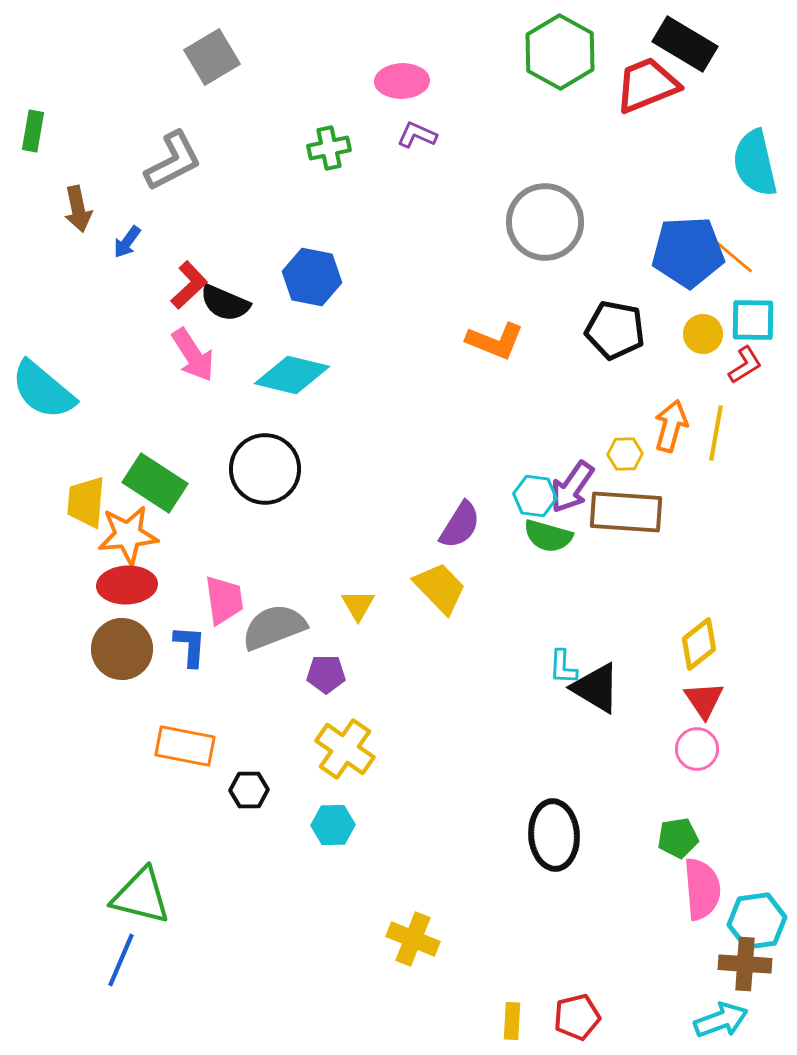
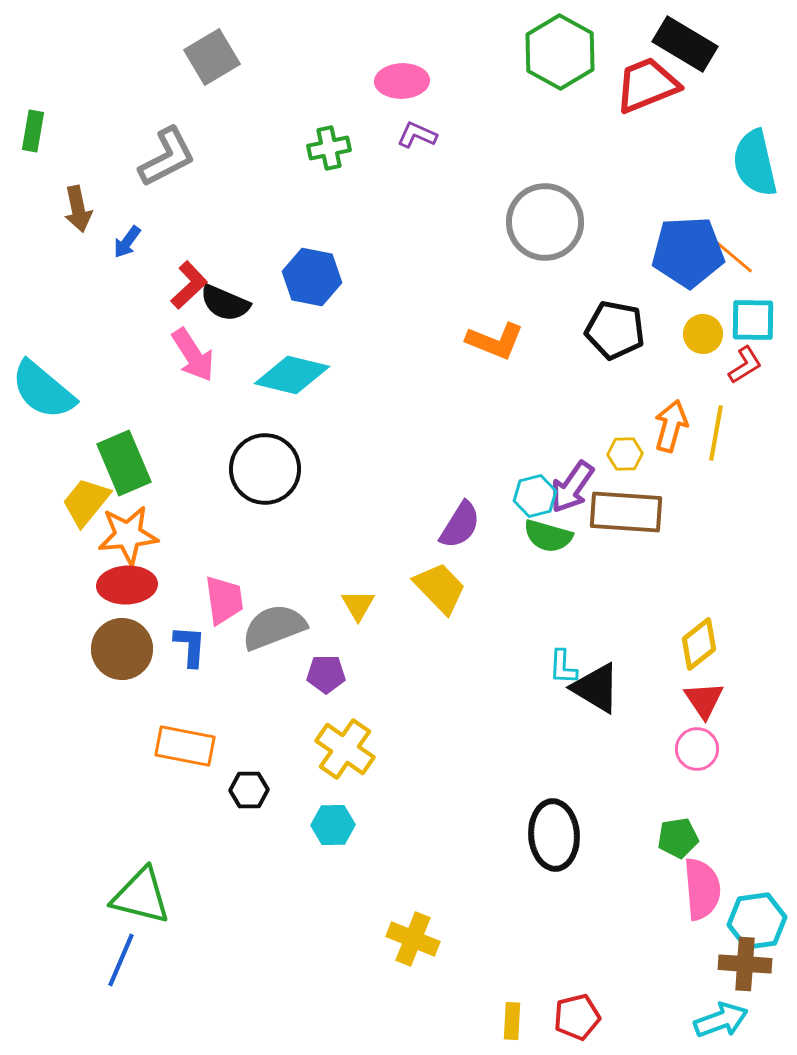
gray L-shape at (173, 161): moved 6 px left, 4 px up
green rectangle at (155, 483): moved 31 px left, 20 px up; rotated 34 degrees clockwise
cyan hexagon at (535, 496): rotated 21 degrees counterclockwise
yellow trapezoid at (86, 502): rotated 34 degrees clockwise
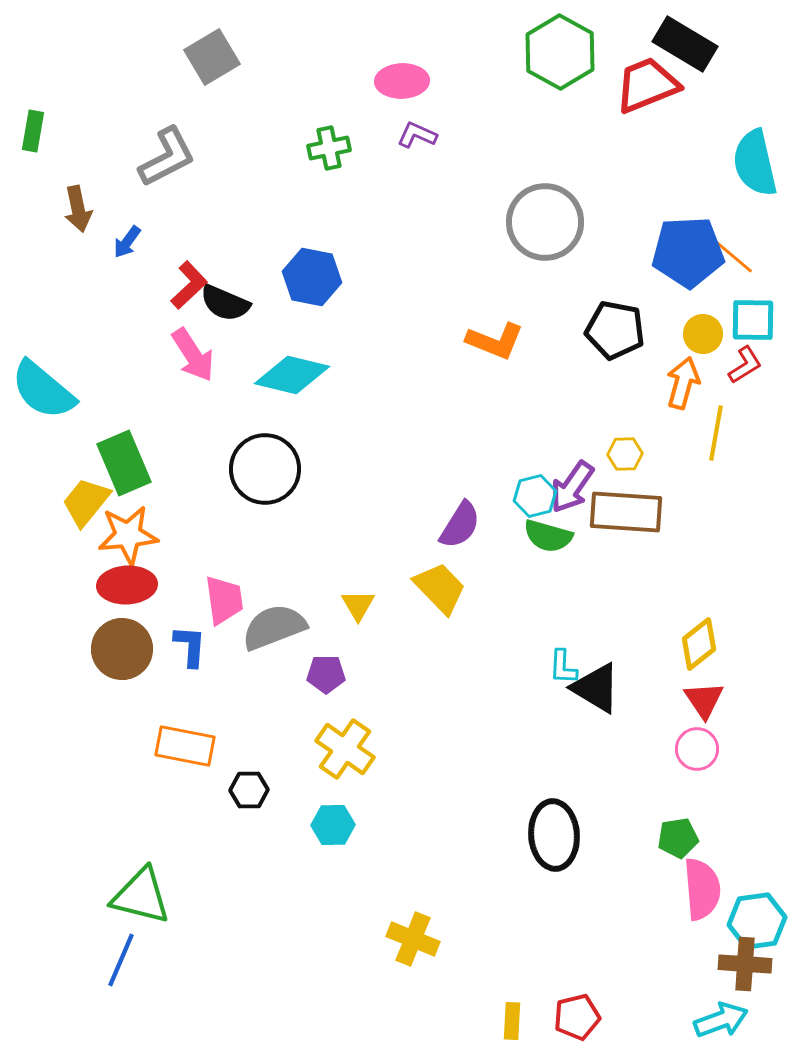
orange arrow at (671, 426): moved 12 px right, 43 px up
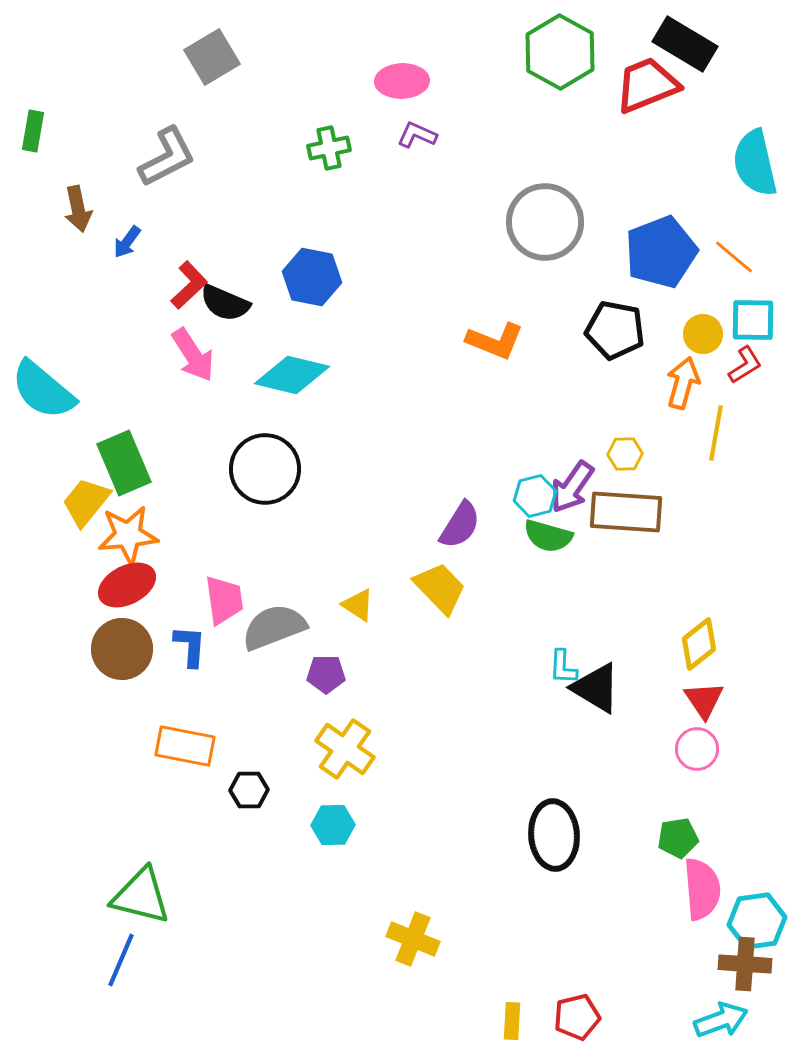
blue pentagon at (688, 252): moved 27 px left; rotated 18 degrees counterclockwise
red ellipse at (127, 585): rotated 24 degrees counterclockwise
yellow triangle at (358, 605): rotated 27 degrees counterclockwise
